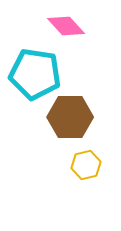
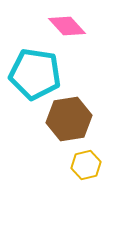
pink diamond: moved 1 px right
brown hexagon: moved 1 px left, 2 px down; rotated 9 degrees counterclockwise
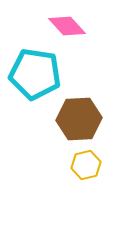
brown hexagon: moved 10 px right; rotated 6 degrees clockwise
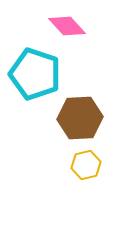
cyan pentagon: rotated 9 degrees clockwise
brown hexagon: moved 1 px right, 1 px up
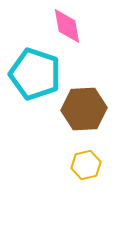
pink diamond: rotated 33 degrees clockwise
brown hexagon: moved 4 px right, 9 px up
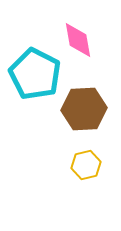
pink diamond: moved 11 px right, 14 px down
cyan pentagon: rotated 9 degrees clockwise
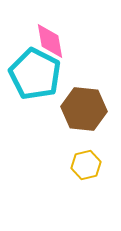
pink diamond: moved 28 px left, 1 px down
brown hexagon: rotated 9 degrees clockwise
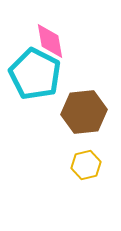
brown hexagon: moved 3 px down; rotated 12 degrees counterclockwise
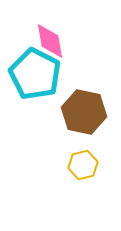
brown hexagon: rotated 18 degrees clockwise
yellow hexagon: moved 3 px left
